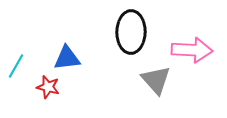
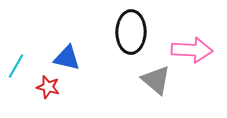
blue triangle: rotated 20 degrees clockwise
gray triangle: rotated 8 degrees counterclockwise
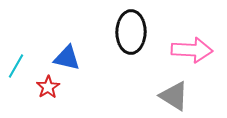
gray triangle: moved 18 px right, 16 px down; rotated 8 degrees counterclockwise
red star: rotated 25 degrees clockwise
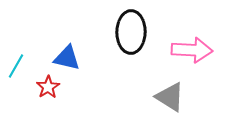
gray triangle: moved 4 px left, 1 px down
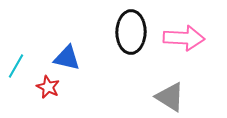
pink arrow: moved 8 px left, 12 px up
red star: rotated 15 degrees counterclockwise
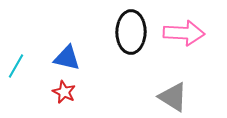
pink arrow: moved 5 px up
red star: moved 16 px right, 5 px down
gray triangle: moved 3 px right
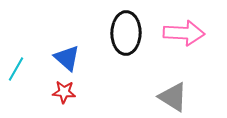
black ellipse: moved 5 px left, 1 px down
blue triangle: rotated 28 degrees clockwise
cyan line: moved 3 px down
red star: rotated 20 degrees counterclockwise
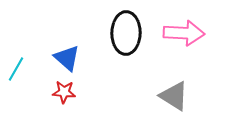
gray triangle: moved 1 px right, 1 px up
